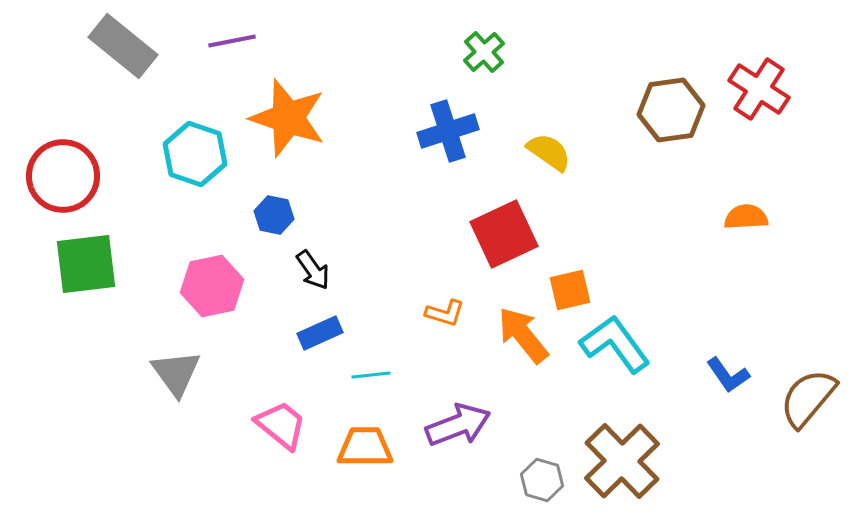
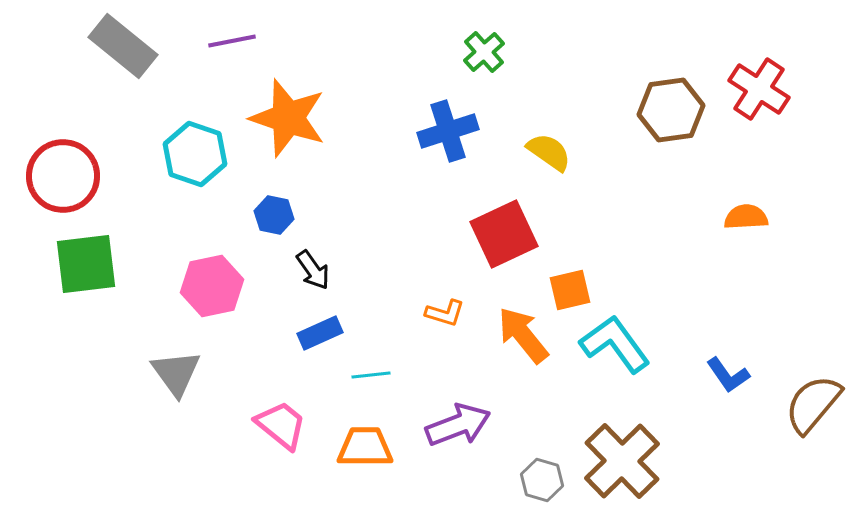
brown semicircle: moved 5 px right, 6 px down
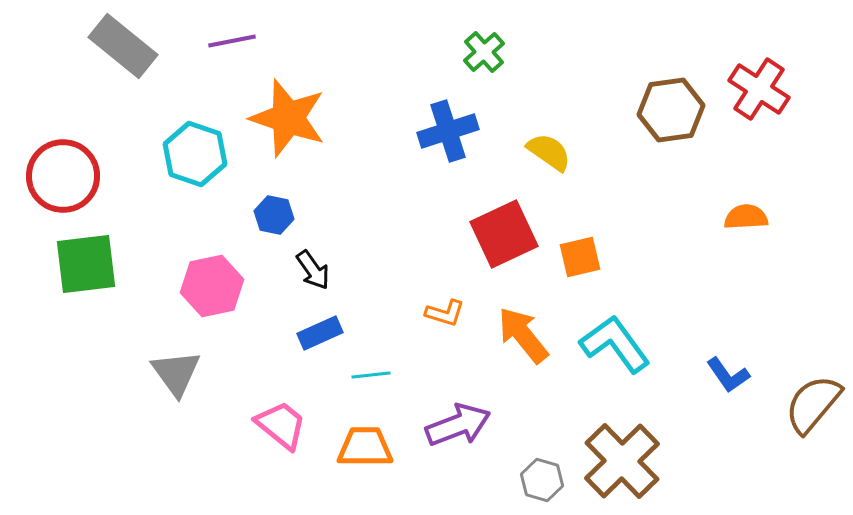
orange square: moved 10 px right, 33 px up
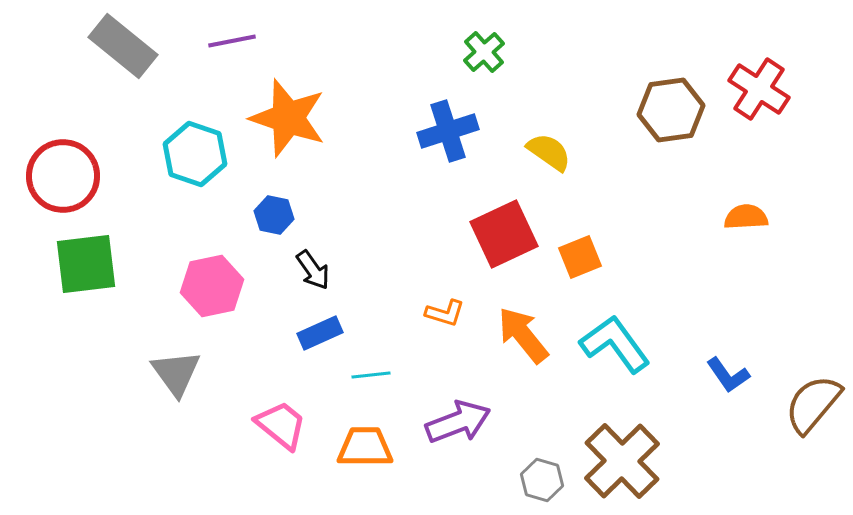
orange square: rotated 9 degrees counterclockwise
purple arrow: moved 3 px up
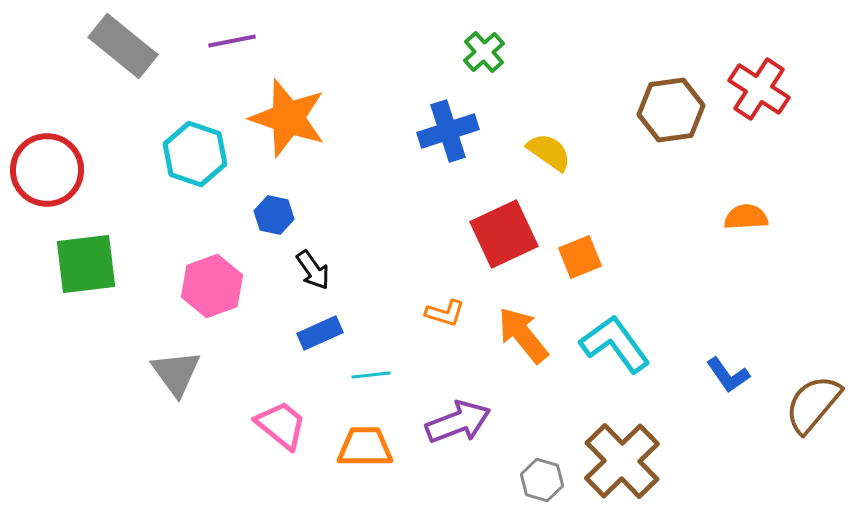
red circle: moved 16 px left, 6 px up
pink hexagon: rotated 8 degrees counterclockwise
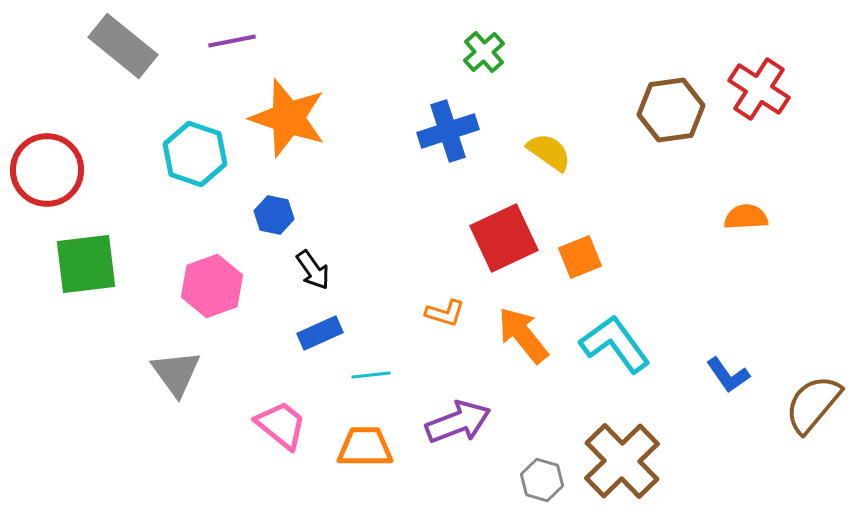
red square: moved 4 px down
